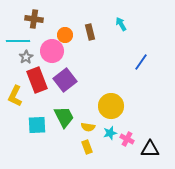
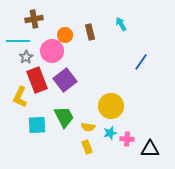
brown cross: rotated 18 degrees counterclockwise
yellow L-shape: moved 5 px right, 1 px down
pink cross: rotated 24 degrees counterclockwise
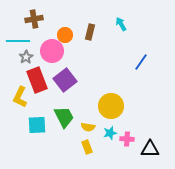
brown rectangle: rotated 28 degrees clockwise
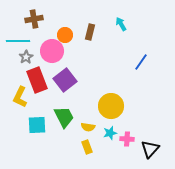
black triangle: rotated 48 degrees counterclockwise
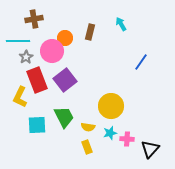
orange circle: moved 3 px down
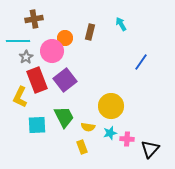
yellow rectangle: moved 5 px left
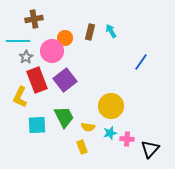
cyan arrow: moved 10 px left, 7 px down
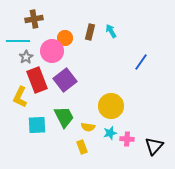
black triangle: moved 4 px right, 3 px up
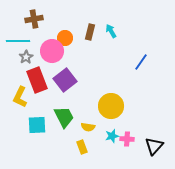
cyan star: moved 2 px right, 3 px down
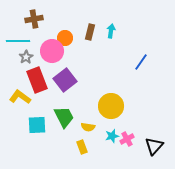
cyan arrow: rotated 40 degrees clockwise
yellow L-shape: rotated 100 degrees clockwise
pink cross: rotated 32 degrees counterclockwise
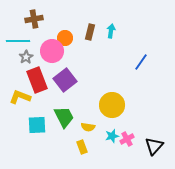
yellow L-shape: rotated 15 degrees counterclockwise
yellow circle: moved 1 px right, 1 px up
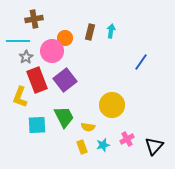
yellow L-shape: rotated 90 degrees counterclockwise
cyan star: moved 9 px left, 9 px down
